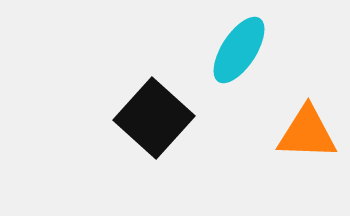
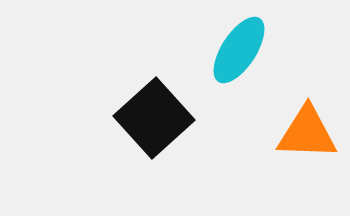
black square: rotated 6 degrees clockwise
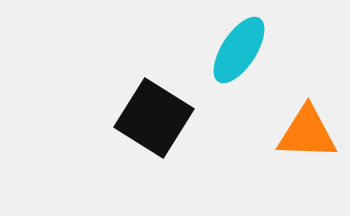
black square: rotated 16 degrees counterclockwise
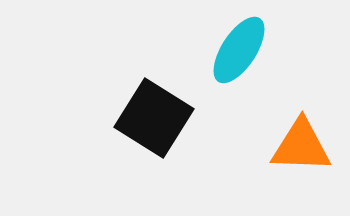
orange triangle: moved 6 px left, 13 px down
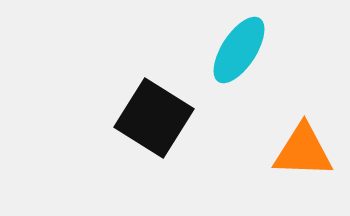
orange triangle: moved 2 px right, 5 px down
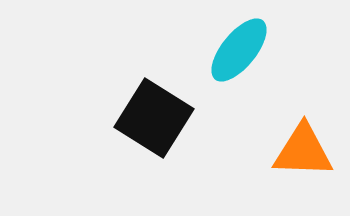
cyan ellipse: rotated 6 degrees clockwise
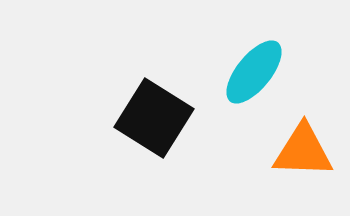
cyan ellipse: moved 15 px right, 22 px down
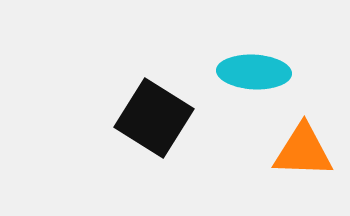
cyan ellipse: rotated 54 degrees clockwise
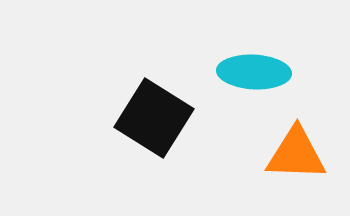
orange triangle: moved 7 px left, 3 px down
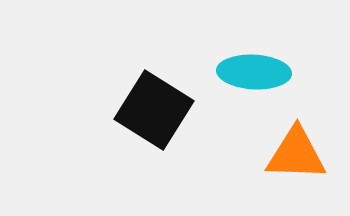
black square: moved 8 px up
